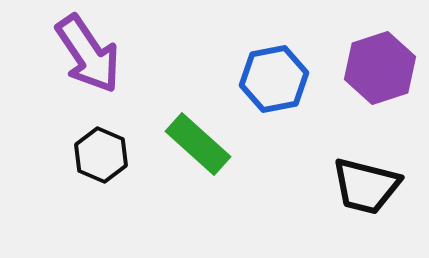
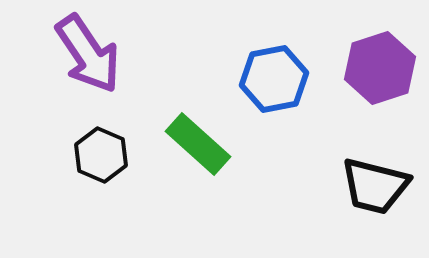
black trapezoid: moved 9 px right
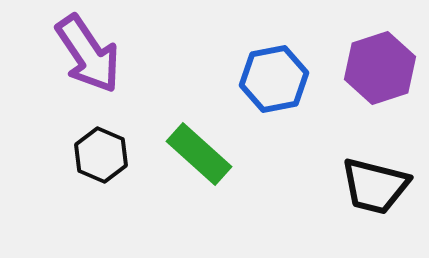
green rectangle: moved 1 px right, 10 px down
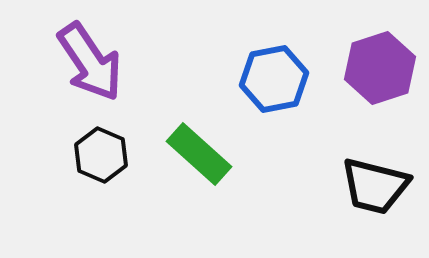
purple arrow: moved 2 px right, 8 px down
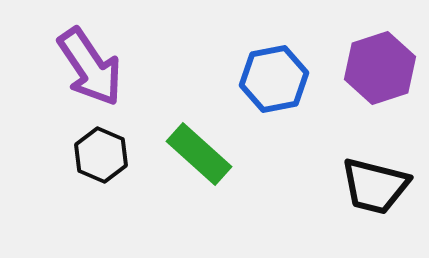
purple arrow: moved 5 px down
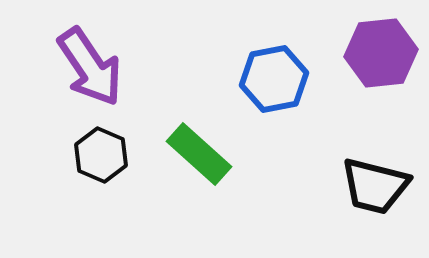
purple hexagon: moved 1 px right, 15 px up; rotated 12 degrees clockwise
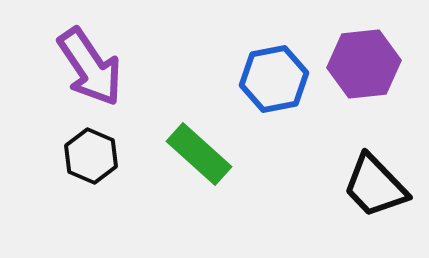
purple hexagon: moved 17 px left, 11 px down
black hexagon: moved 10 px left, 1 px down
black trapezoid: rotated 32 degrees clockwise
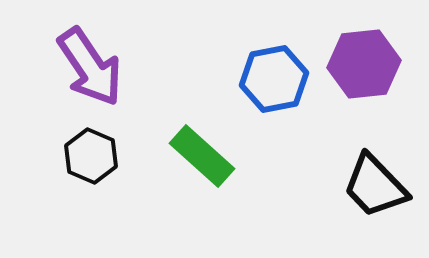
green rectangle: moved 3 px right, 2 px down
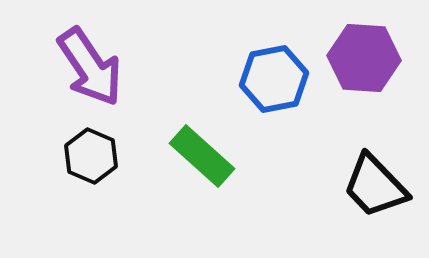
purple hexagon: moved 6 px up; rotated 10 degrees clockwise
